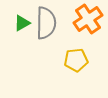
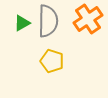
gray semicircle: moved 2 px right, 2 px up
yellow pentagon: moved 24 px left, 1 px down; rotated 25 degrees clockwise
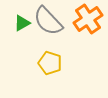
gray semicircle: rotated 136 degrees clockwise
yellow pentagon: moved 2 px left, 2 px down
